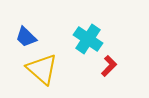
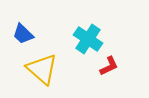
blue trapezoid: moved 3 px left, 3 px up
red L-shape: rotated 20 degrees clockwise
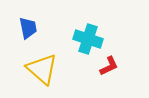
blue trapezoid: moved 5 px right, 6 px up; rotated 145 degrees counterclockwise
cyan cross: rotated 16 degrees counterclockwise
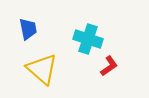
blue trapezoid: moved 1 px down
red L-shape: rotated 10 degrees counterclockwise
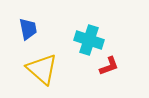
cyan cross: moved 1 px right, 1 px down
red L-shape: rotated 15 degrees clockwise
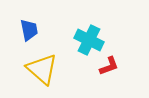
blue trapezoid: moved 1 px right, 1 px down
cyan cross: rotated 8 degrees clockwise
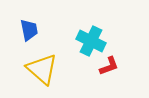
cyan cross: moved 2 px right, 1 px down
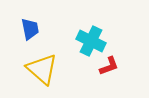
blue trapezoid: moved 1 px right, 1 px up
